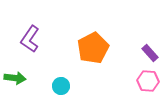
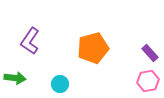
purple L-shape: moved 2 px down
orange pentagon: rotated 12 degrees clockwise
pink hexagon: rotated 15 degrees counterclockwise
cyan circle: moved 1 px left, 2 px up
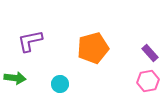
purple L-shape: rotated 44 degrees clockwise
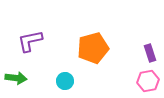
purple rectangle: rotated 24 degrees clockwise
green arrow: moved 1 px right
cyan circle: moved 5 px right, 3 px up
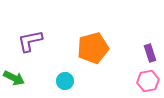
green arrow: moved 2 px left; rotated 20 degrees clockwise
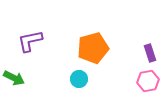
cyan circle: moved 14 px right, 2 px up
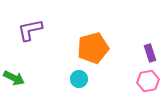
purple L-shape: moved 11 px up
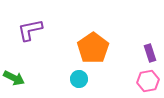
orange pentagon: rotated 20 degrees counterclockwise
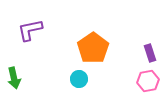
green arrow: rotated 50 degrees clockwise
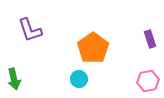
purple L-shape: rotated 96 degrees counterclockwise
purple rectangle: moved 14 px up
green arrow: moved 1 px down
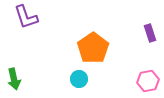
purple L-shape: moved 4 px left, 13 px up
purple rectangle: moved 6 px up
